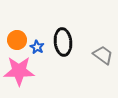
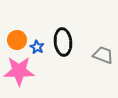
gray trapezoid: rotated 15 degrees counterclockwise
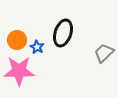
black ellipse: moved 9 px up; rotated 24 degrees clockwise
gray trapezoid: moved 1 px right, 2 px up; rotated 65 degrees counterclockwise
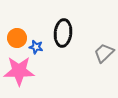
black ellipse: rotated 12 degrees counterclockwise
orange circle: moved 2 px up
blue star: moved 1 px left; rotated 16 degrees counterclockwise
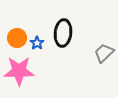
blue star: moved 1 px right, 4 px up; rotated 24 degrees clockwise
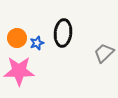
blue star: rotated 16 degrees clockwise
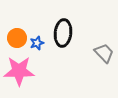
gray trapezoid: rotated 90 degrees clockwise
